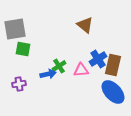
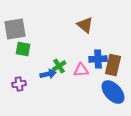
blue cross: rotated 30 degrees clockwise
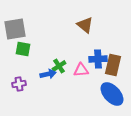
blue ellipse: moved 1 px left, 2 px down
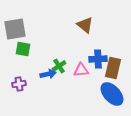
brown rectangle: moved 3 px down
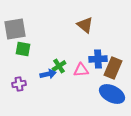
brown rectangle: rotated 10 degrees clockwise
blue ellipse: rotated 20 degrees counterclockwise
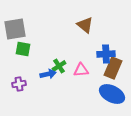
blue cross: moved 8 px right, 5 px up
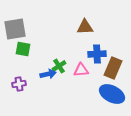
brown triangle: moved 2 px down; rotated 42 degrees counterclockwise
blue cross: moved 9 px left
